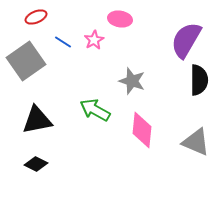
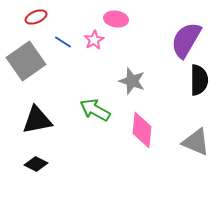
pink ellipse: moved 4 px left
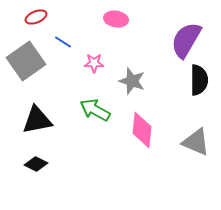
pink star: moved 23 px down; rotated 30 degrees clockwise
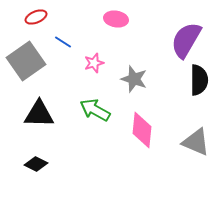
pink star: rotated 18 degrees counterclockwise
gray star: moved 2 px right, 2 px up
black triangle: moved 2 px right, 6 px up; rotated 12 degrees clockwise
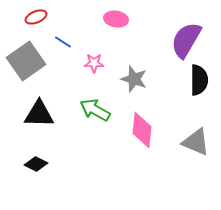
pink star: rotated 18 degrees clockwise
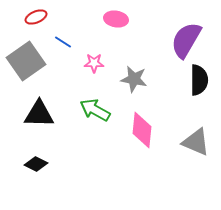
gray star: rotated 8 degrees counterclockwise
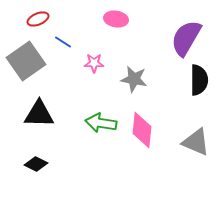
red ellipse: moved 2 px right, 2 px down
purple semicircle: moved 2 px up
green arrow: moved 6 px right, 13 px down; rotated 20 degrees counterclockwise
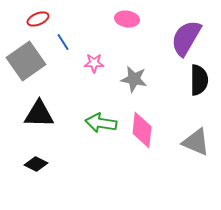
pink ellipse: moved 11 px right
blue line: rotated 24 degrees clockwise
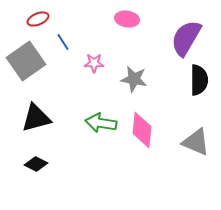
black triangle: moved 3 px left, 4 px down; rotated 16 degrees counterclockwise
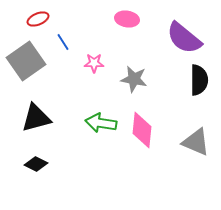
purple semicircle: moved 2 px left; rotated 81 degrees counterclockwise
